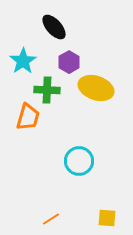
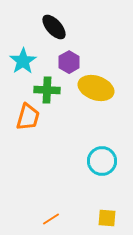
cyan circle: moved 23 px right
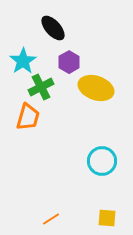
black ellipse: moved 1 px left, 1 px down
green cross: moved 6 px left, 3 px up; rotated 30 degrees counterclockwise
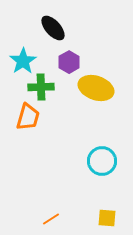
green cross: rotated 25 degrees clockwise
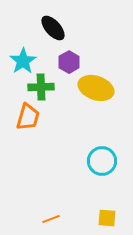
orange line: rotated 12 degrees clockwise
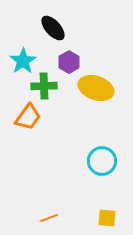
green cross: moved 3 px right, 1 px up
orange trapezoid: rotated 20 degrees clockwise
orange line: moved 2 px left, 1 px up
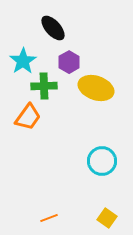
yellow square: rotated 30 degrees clockwise
